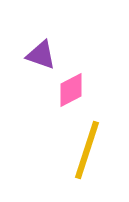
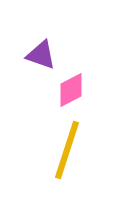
yellow line: moved 20 px left
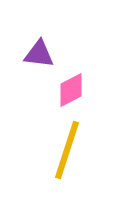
purple triangle: moved 2 px left, 1 px up; rotated 12 degrees counterclockwise
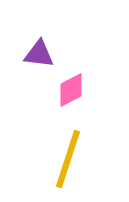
yellow line: moved 1 px right, 9 px down
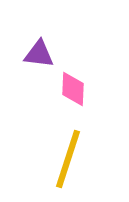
pink diamond: moved 2 px right, 1 px up; rotated 60 degrees counterclockwise
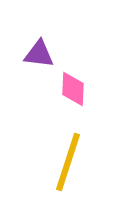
yellow line: moved 3 px down
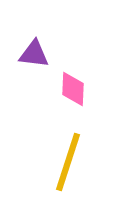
purple triangle: moved 5 px left
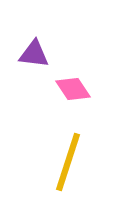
pink diamond: rotated 36 degrees counterclockwise
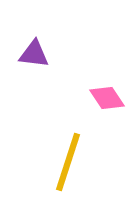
pink diamond: moved 34 px right, 9 px down
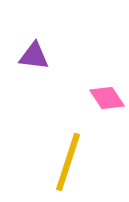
purple triangle: moved 2 px down
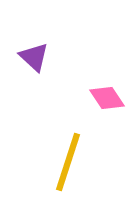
purple triangle: moved 1 px down; rotated 36 degrees clockwise
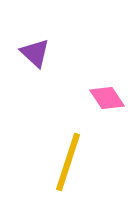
purple triangle: moved 1 px right, 4 px up
